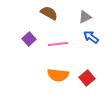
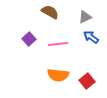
brown semicircle: moved 1 px right, 1 px up
red square: moved 3 px down
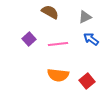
blue arrow: moved 2 px down
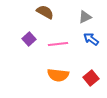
brown semicircle: moved 5 px left
red square: moved 4 px right, 3 px up
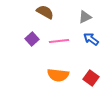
purple square: moved 3 px right
pink line: moved 1 px right, 3 px up
red square: rotated 14 degrees counterclockwise
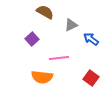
gray triangle: moved 14 px left, 8 px down
pink line: moved 17 px down
orange semicircle: moved 16 px left, 2 px down
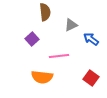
brown semicircle: rotated 54 degrees clockwise
pink line: moved 2 px up
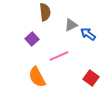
blue arrow: moved 3 px left, 5 px up
pink line: rotated 18 degrees counterclockwise
orange semicircle: moved 5 px left; rotated 55 degrees clockwise
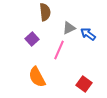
gray triangle: moved 2 px left, 3 px down
pink line: moved 6 px up; rotated 42 degrees counterclockwise
red square: moved 7 px left, 6 px down
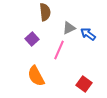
orange semicircle: moved 1 px left, 1 px up
